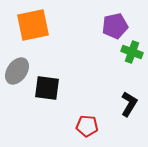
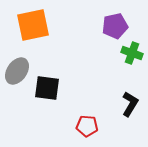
green cross: moved 1 px down
black L-shape: moved 1 px right
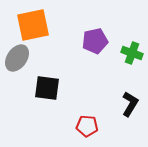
purple pentagon: moved 20 px left, 15 px down
gray ellipse: moved 13 px up
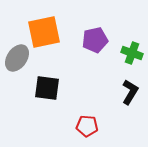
orange square: moved 11 px right, 7 px down
purple pentagon: moved 1 px up
black L-shape: moved 12 px up
